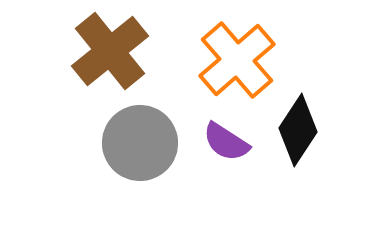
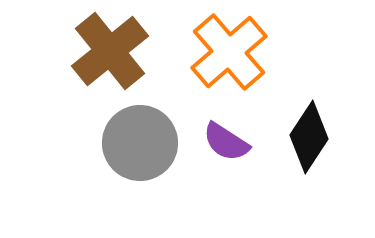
orange cross: moved 8 px left, 8 px up
black diamond: moved 11 px right, 7 px down
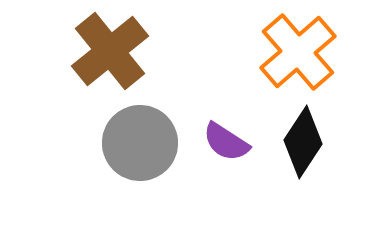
orange cross: moved 69 px right
black diamond: moved 6 px left, 5 px down
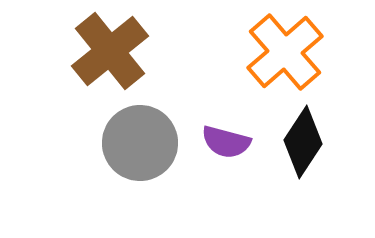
orange cross: moved 13 px left
purple semicircle: rotated 18 degrees counterclockwise
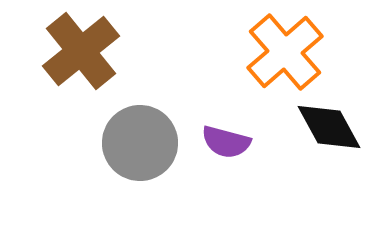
brown cross: moved 29 px left
black diamond: moved 26 px right, 15 px up; rotated 62 degrees counterclockwise
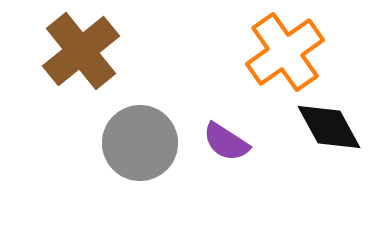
orange cross: rotated 6 degrees clockwise
purple semicircle: rotated 18 degrees clockwise
